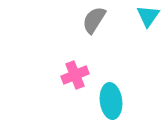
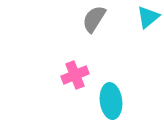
cyan triangle: moved 1 px down; rotated 15 degrees clockwise
gray semicircle: moved 1 px up
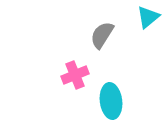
gray semicircle: moved 8 px right, 16 px down
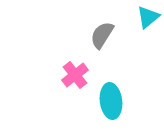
pink cross: rotated 16 degrees counterclockwise
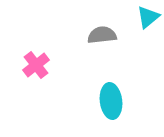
gray semicircle: rotated 52 degrees clockwise
pink cross: moved 39 px left, 10 px up
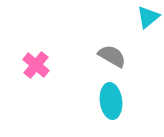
gray semicircle: moved 10 px right, 21 px down; rotated 36 degrees clockwise
pink cross: rotated 12 degrees counterclockwise
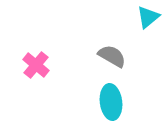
cyan ellipse: moved 1 px down
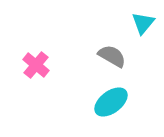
cyan triangle: moved 5 px left, 6 px down; rotated 10 degrees counterclockwise
cyan ellipse: rotated 60 degrees clockwise
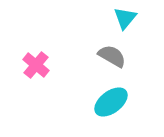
cyan triangle: moved 18 px left, 5 px up
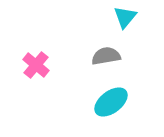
cyan triangle: moved 1 px up
gray semicircle: moved 6 px left; rotated 40 degrees counterclockwise
